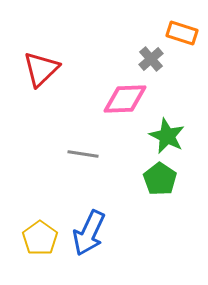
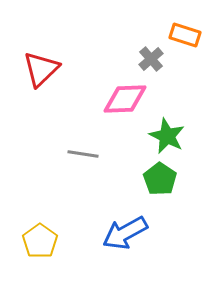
orange rectangle: moved 3 px right, 2 px down
blue arrow: moved 36 px right; rotated 36 degrees clockwise
yellow pentagon: moved 3 px down
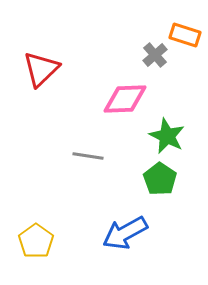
gray cross: moved 4 px right, 4 px up
gray line: moved 5 px right, 2 px down
yellow pentagon: moved 4 px left
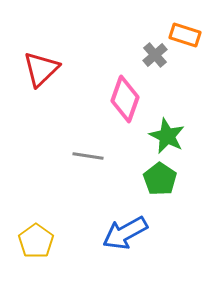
pink diamond: rotated 69 degrees counterclockwise
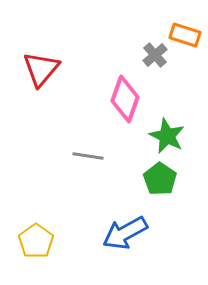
red triangle: rotated 6 degrees counterclockwise
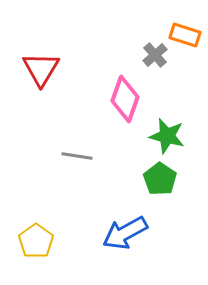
red triangle: rotated 9 degrees counterclockwise
green star: rotated 12 degrees counterclockwise
gray line: moved 11 px left
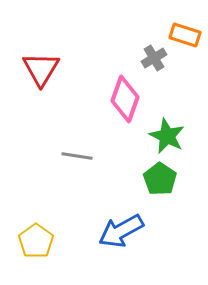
gray cross: moved 1 px left, 3 px down; rotated 10 degrees clockwise
green star: rotated 12 degrees clockwise
blue arrow: moved 4 px left, 2 px up
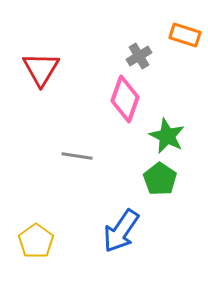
gray cross: moved 15 px left, 2 px up
blue arrow: rotated 27 degrees counterclockwise
